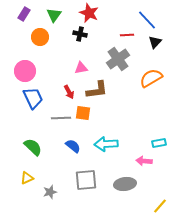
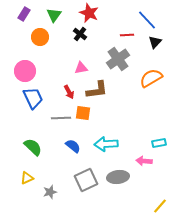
black cross: rotated 24 degrees clockwise
gray square: rotated 20 degrees counterclockwise
gray ellipse: moved 7 px left, 7 px up
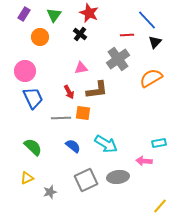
cyan arrow: rotated 145 degrees counterclockwise
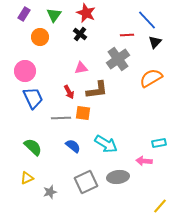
red star: moved 3 px left
gray square: moved 2 px down
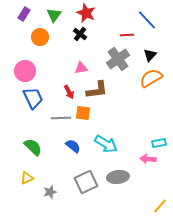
black triangle: moved 5 px left, 13 px down
pink arrow: moved 4 px right, 2 px up
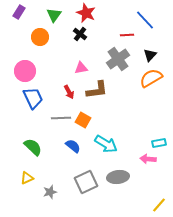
purple rectangle: moved 5 px left, 2 px up
blue line: moved 2 px left
orange square: moved 7 px down; rotated 21 degrees clockwise
yellow line: moved 1 px left, 1 px up
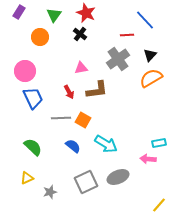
gray ellipse: rotated 15 degrees counterclockwise
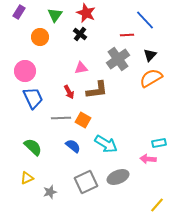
green triangle: moved 1 px right
yellow line: moved 2 px left
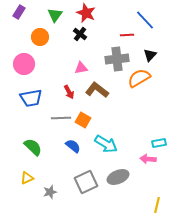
gray cross: moved 1 px left; rotated 30 degrees clockwise
pink circle: moved 1 px left, 7 px up
orange semicircle: moved 12 px left
brown L-shape: rotated 135 degrees counterclockwise
blue trapezoid: moved 2 px left; rotated 105 degrees clockwise
yellow line: rotated 28 degrees counterclockwise
